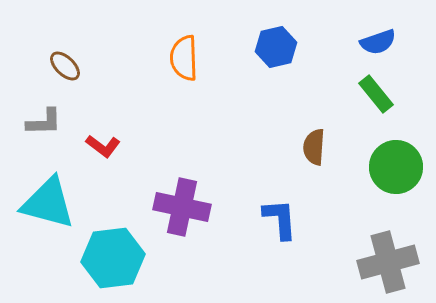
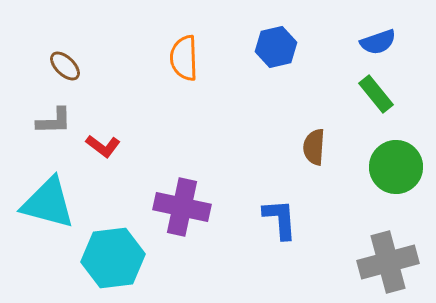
gray L-shape: moved 10 px right, 1 px up
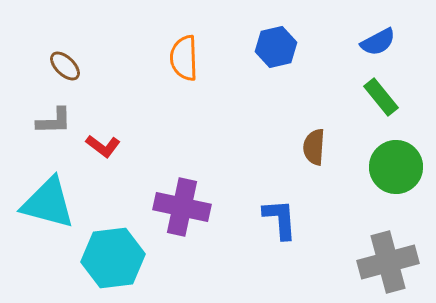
blue semicircle: rotated 9 degrees counterclockwise
green rectangle: moved 5 px right, 3 px down
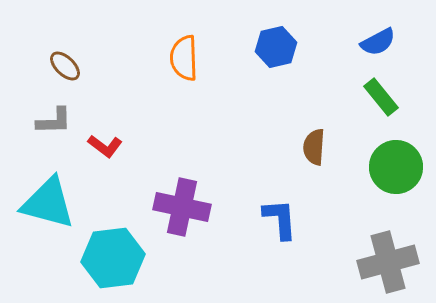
red L-shape: moved 2 px right
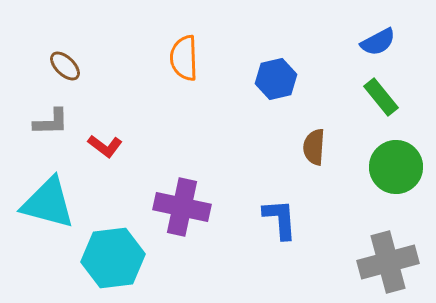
blue hexagon: moved 32 px down
gray L-shape: moved 3 px left, 1 px down
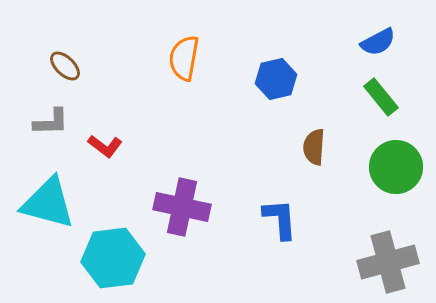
orange semicircle: rotated 12 degrees clockwise
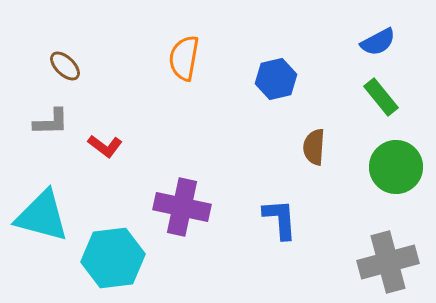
cyan triangle: moved 6 px left, 13 px down
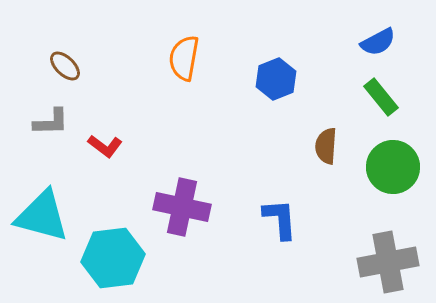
blue hexagon: rotated 9 degrees counterclockwise
brown semicircle: moved 12 px right, 1 px up
green circle: moved 3 px left
gray cross: rotated 4 degrees clockwise
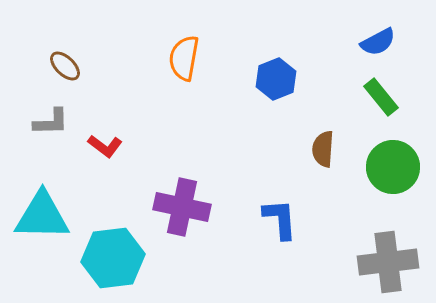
brown semicircle: moved 3 px left, 3 px down
cyan triangle: rotated 14 degrees counterclockwise
gray cross: rotated 4 degrees clockwise
